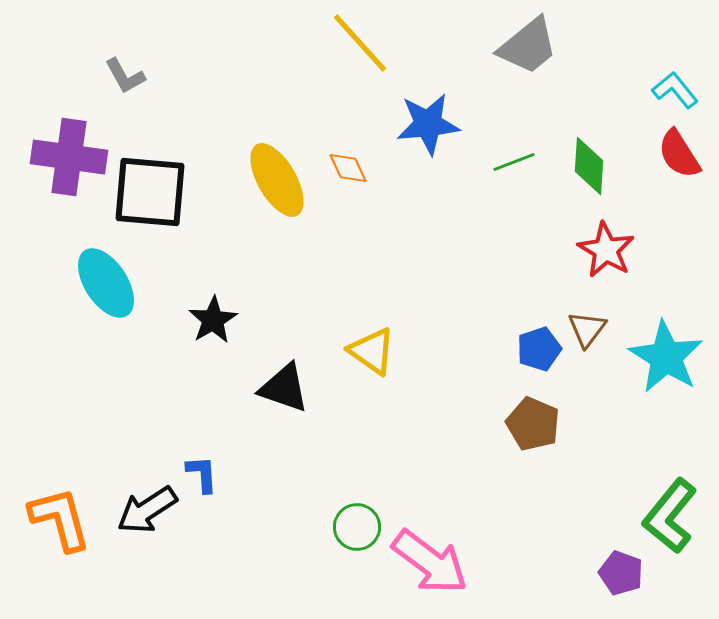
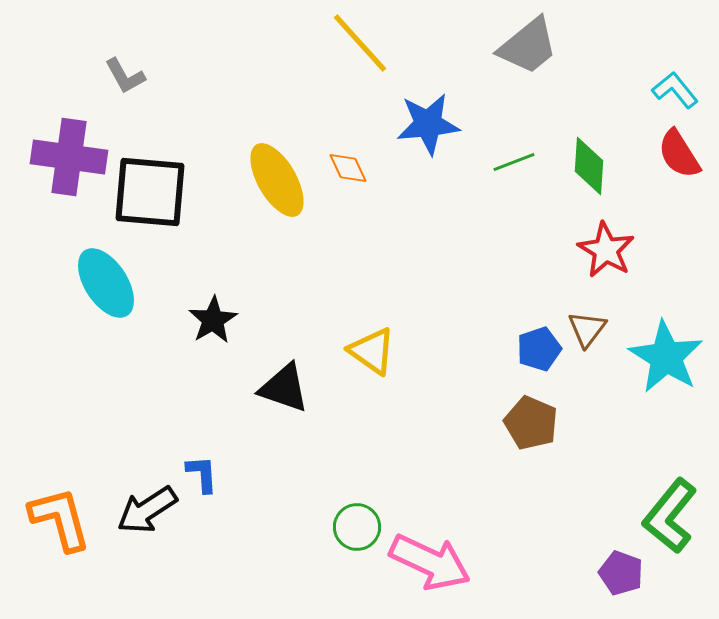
brown pentagon: moved 2 px left, 1 px up
pink arrow: rotated 12 degrees counterclockwise
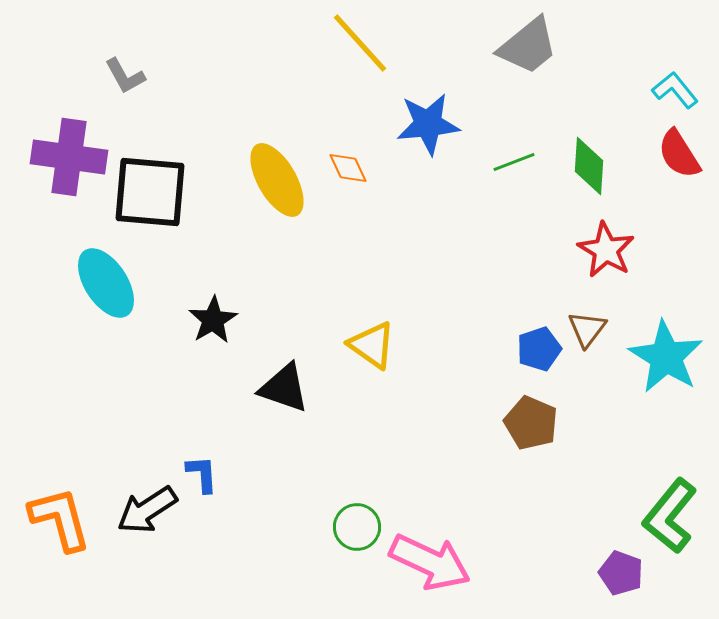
yellow triangle: moved 6 px up
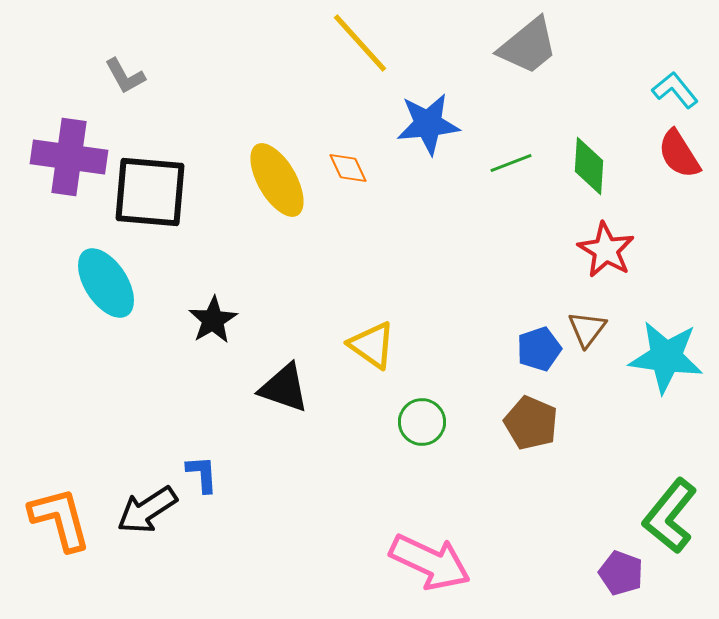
green line: moved 3 px left, 1 px down
cyan star: rotated 24 degrees counterclockwise
green circle: moved 65 px right, 105 px up
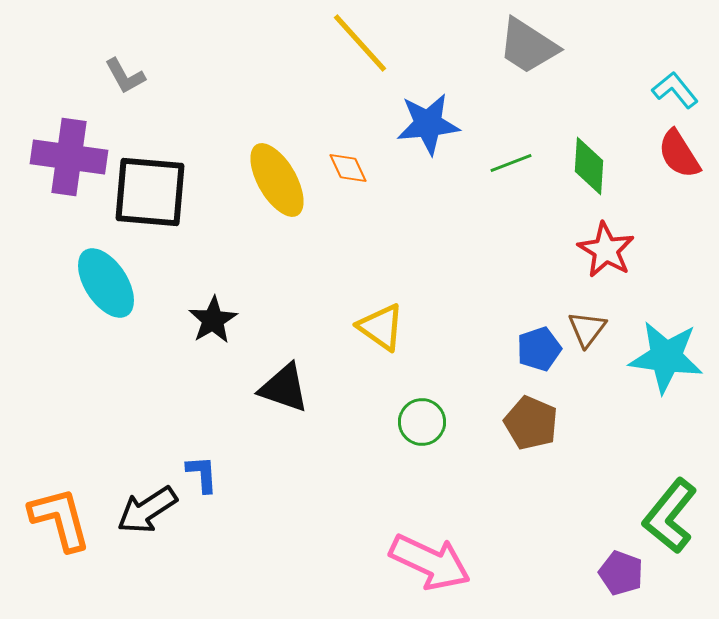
gray trapezoid: rotated 72 degrees clockwise
yellow triangle: moved 9 px right, 18 px up
